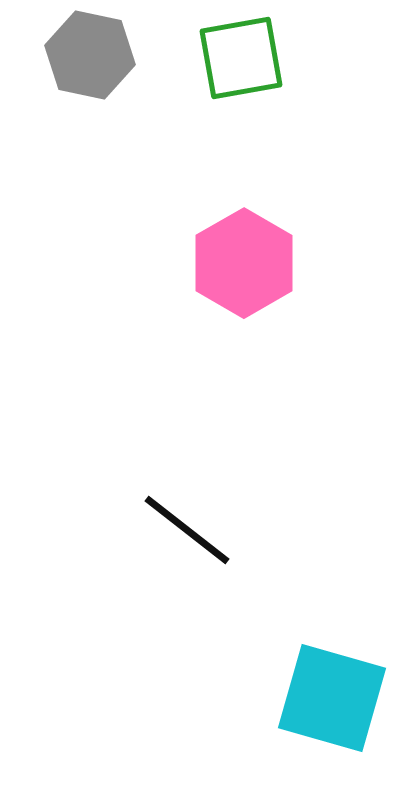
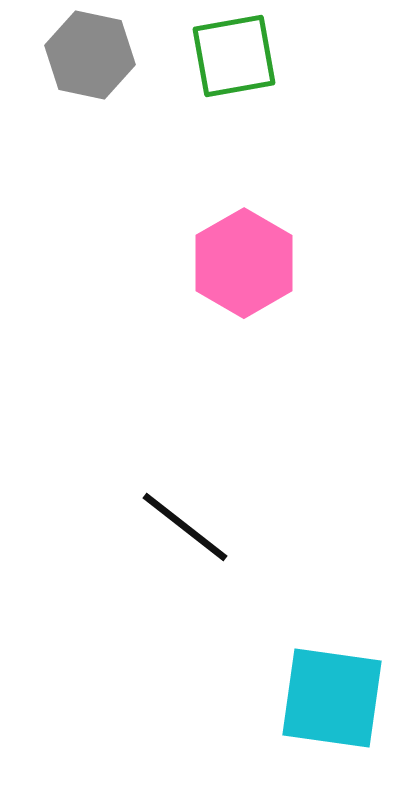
green square: moved 7 px left, 2 px up
black line: moved 2 px left, 3 px up
cyan square: rotated 8 degrees counterclockwise
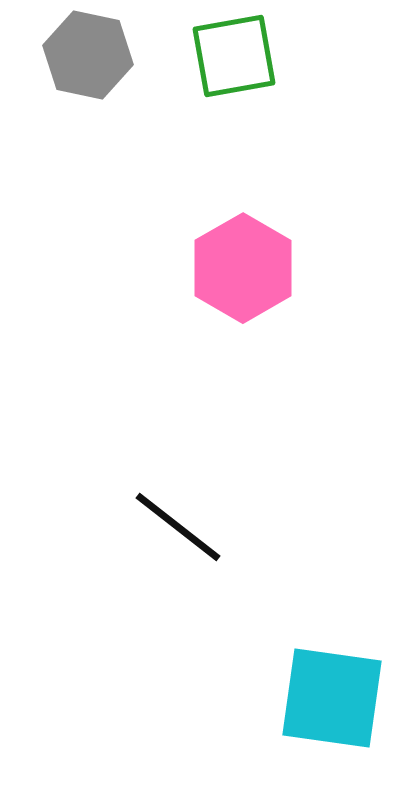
gray hexagon: moved 2 px left
pink hexagon: moved 1 px left, 5 px down
black line: moved 7 px left
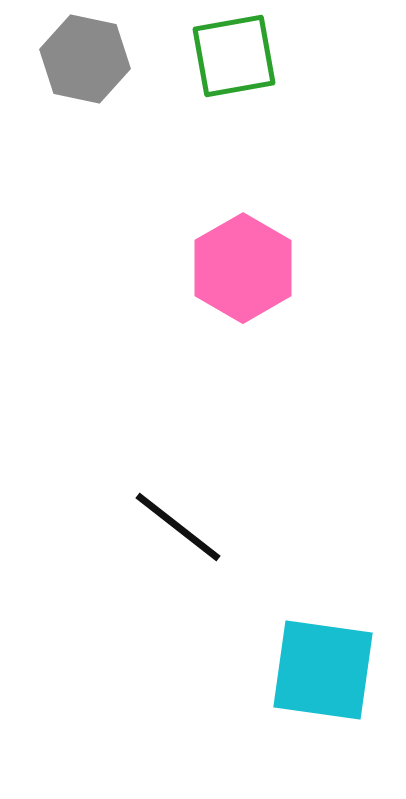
gray hexagon: moved 3 px left, 4 px down
cyan square: moved 9 px left, 28 px up
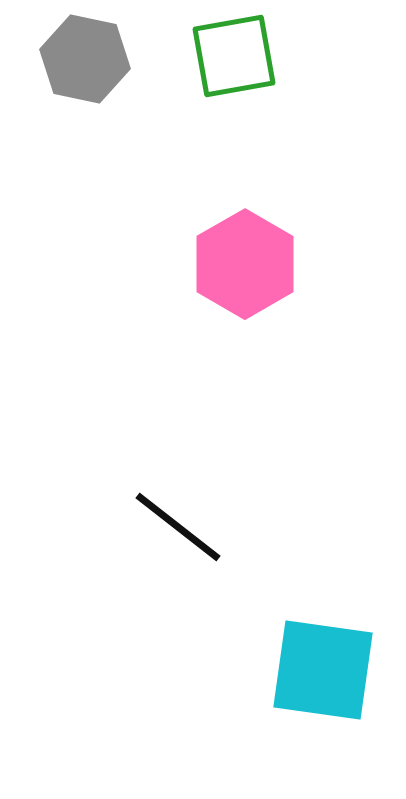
pink hexagon: moved 2 px right, 4 px up
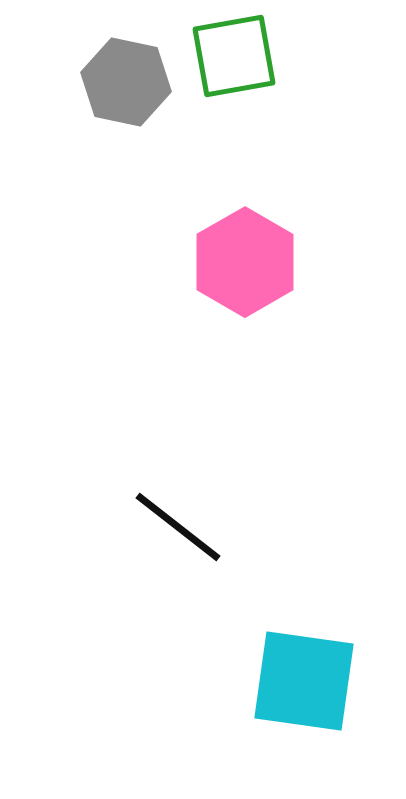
gray hexagon: moved 41 px right, 23 px down
pink hexagon: moved 2 px up
cyan square: moved 19 px left, 11 px down
